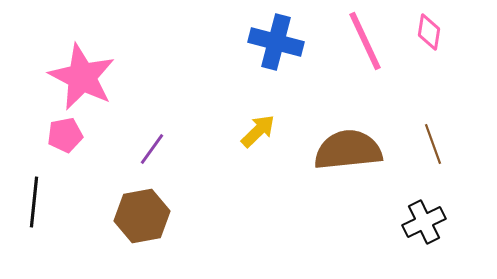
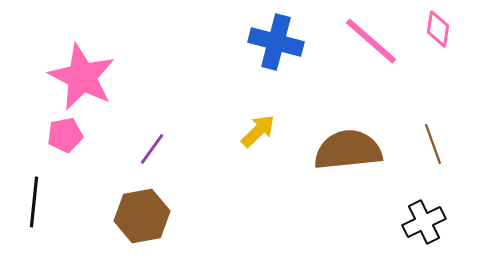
pink diamond: moved 9 px right, 3 px up
pink line: moved 6 px right; rotated 24 degrees counterclockwise
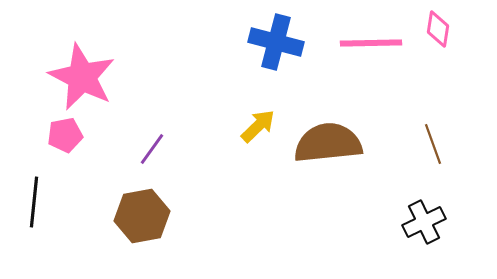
pink line: moved 2 px down; rotated 42 degrees counterclockwise
yellow arrow: moved 5 px up
brown semicircle: moved 20 px left, 7 px up
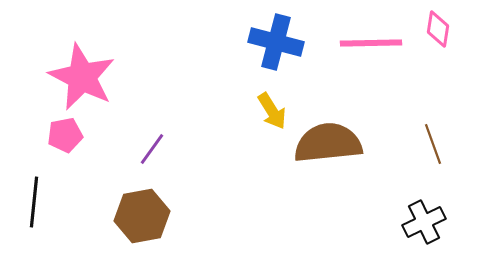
yellow arrow: moved 14 px right, 15 px up; rotated 102 degrees clockwise
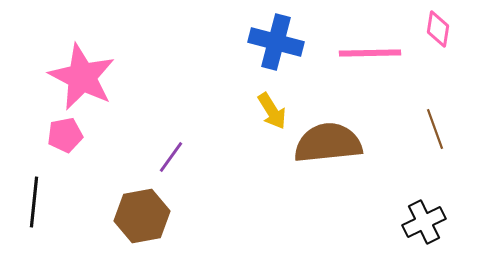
pink line: moved 1 px left, 10 px down
brown line: moved 2 px right, 15 px up
purple line: moved 19 px right, 8 px down
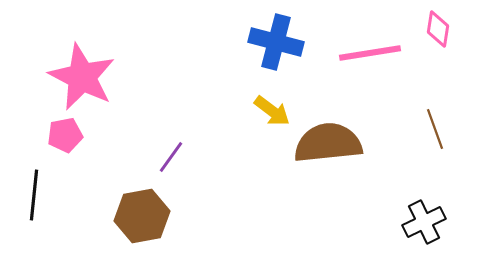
pink line: rotated 8 degrees counterclockwise
yellow arrow: rotated 21 degrees counterclockwise
black line: moved 7 px up
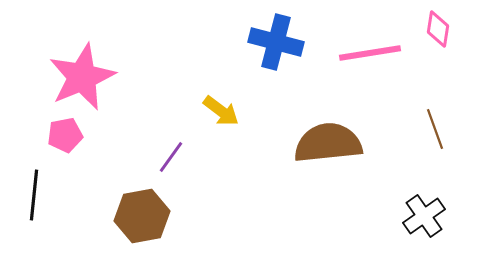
pink star: rotated 22 degrees clockwise
yellow arrow: moved 51 px left
black cross: moved 6 px up; rotated 9 degrees counterclockwise
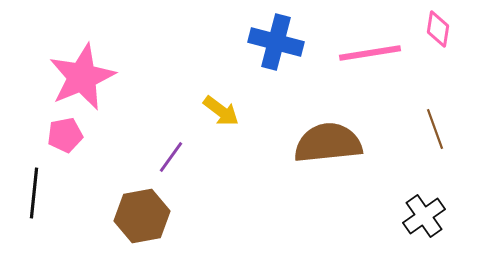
black line: moved 2 px up
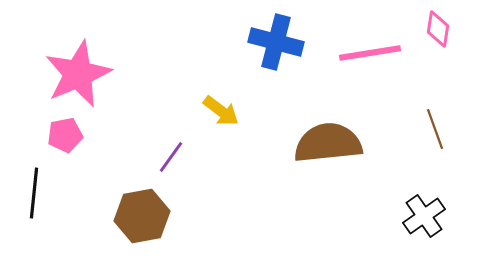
pink star: moved 4 px left, 3 px up
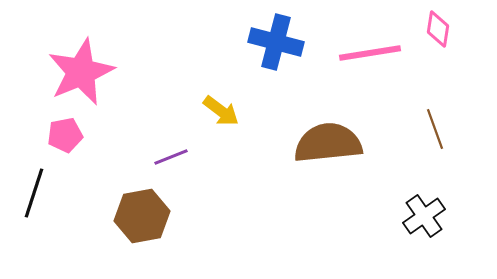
pink star: moved 3 px right, 2 px up
purple line: rotated 32 degrees clockwise
black line: rotated 12 degrees clockwise
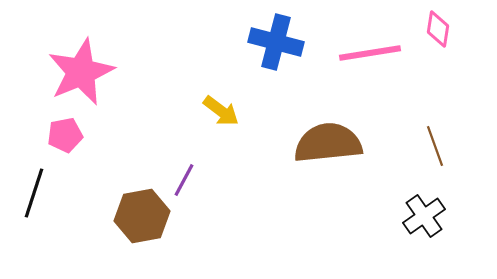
brown line: moved 17 px down
purple line: moved 13 px right, 23 px down; rotated 40 degrees counterclockwise
